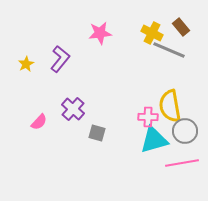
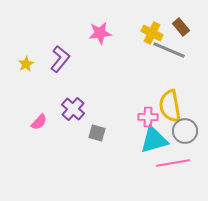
pink line: moved 9 px left
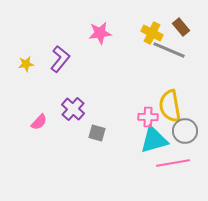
yellow star: rotated 21 degrees clockwise
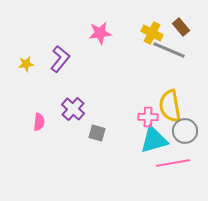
pink semicircle: rotated 36 degrees counterclockwise
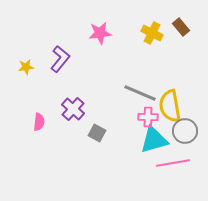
gray line: moved 29 px left, 43 px down
yellow star: moved 3 px down
gray square: rotated 12 degrees clockwise
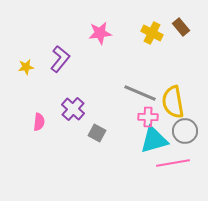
yellow semicircle: moved 3 px right, 4 px up
